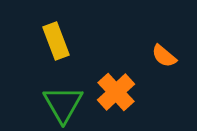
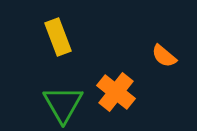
yellow rectangle: moved 2 px right, 4 px up
orange cross: rotated 9 degrees counterclockwise
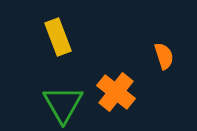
orange semicircle: rotated 148 degrees counterclockwise
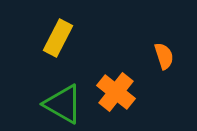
yellow rectangle: moved 1 px down; rotated 48 degrees clockwise
green triangle: rotated 30 degrees counterclockwise
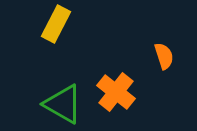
yellow rectangle: moved 2 px left, 14 px up
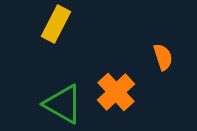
orange semicircle: moved 1 px left, 1 px down
orange cross: rotated 9 degrees clockwise
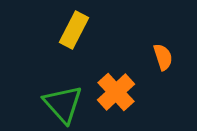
yellow rectangle: moved 18 px right, 6 px down
green triangle: rotated 18 degrees clockwise
